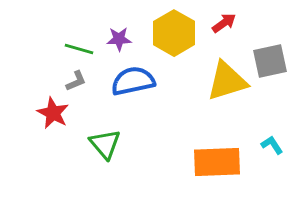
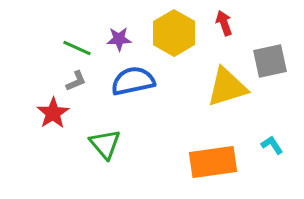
red arrow: rotated 75 degrees counterclockwise
green line: moved 2 px left, 1 px up; rotated 8 degrees clockwise
yellow triangle: moved 6 px down
red star: rotated 12 degrees clockwise
orange rectangle: moved 4 px left; rotated 6 degrees counterclockwise
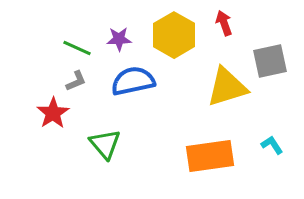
yellow hexagon: moved 2 px down
orange rectangle: moved 3 px left, 6 px up
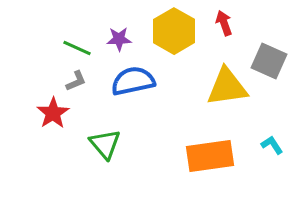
yellow hexagon: moved 4 px up
gray square: moved 1 px left; rotated 36 degrees clockwise
yellow triangle: rotated 9 degrees clockwise
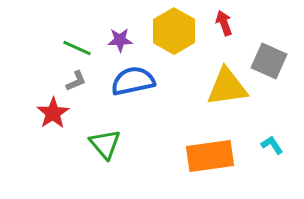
purple star: moved 1 px right, 1 px down
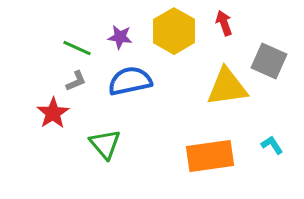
purple star: moved 3 px up; rotated 10 degrees clockwise
blue semicircle: moved 3 px left
